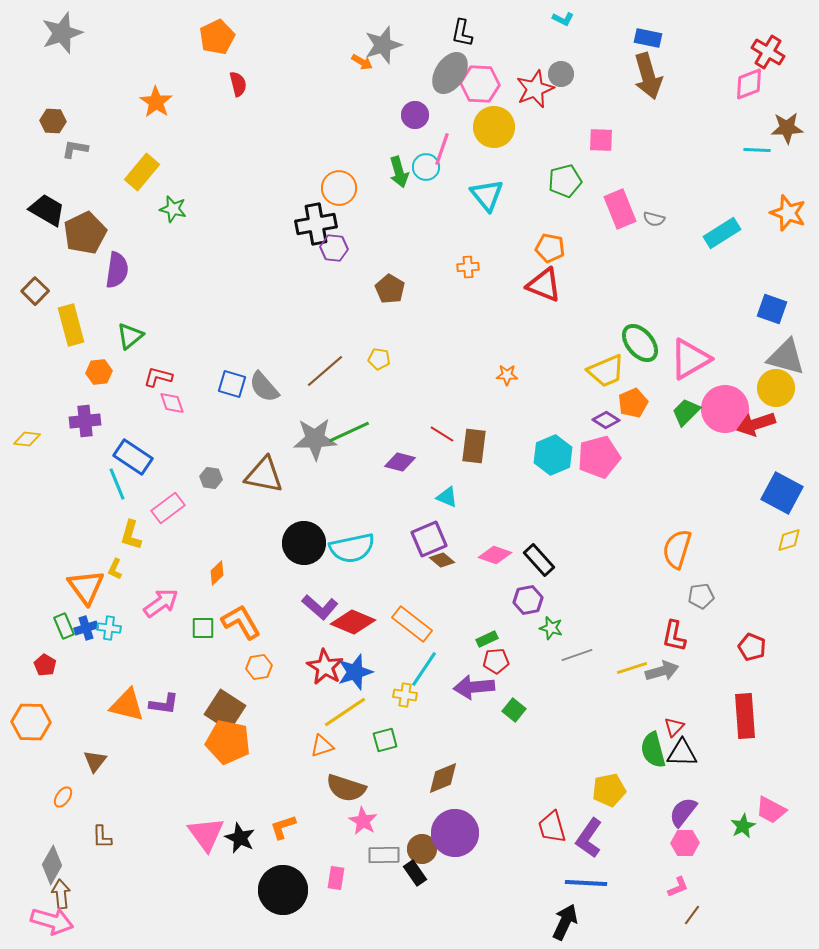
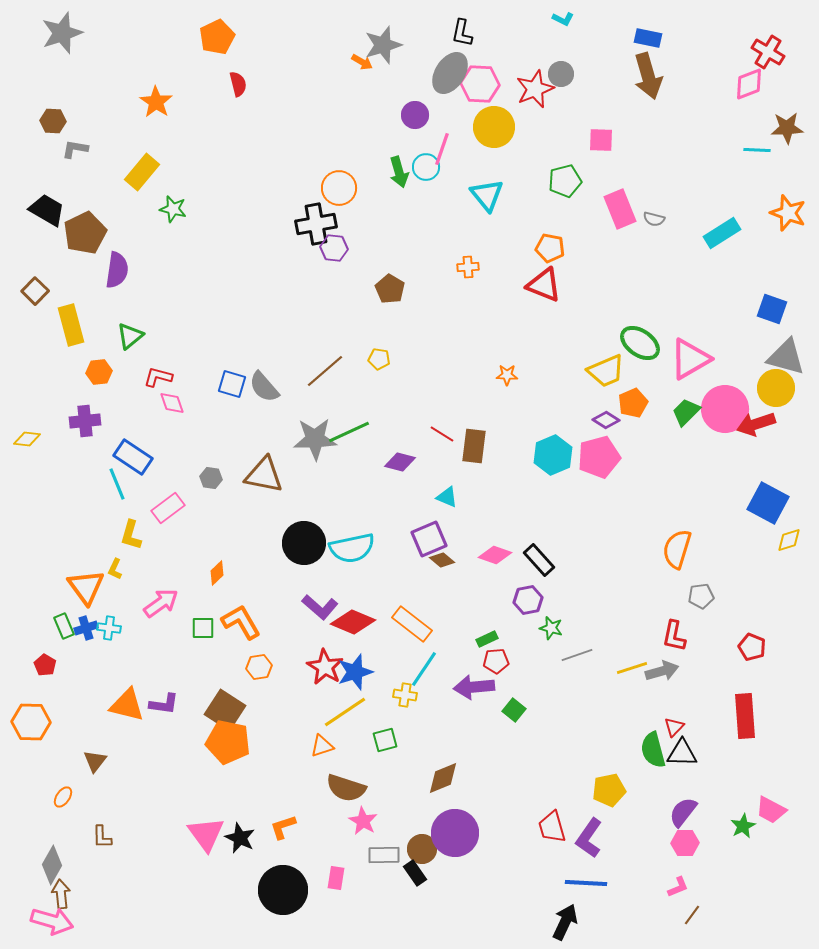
green ellipse at (640, 343): rotated 15 degrees counterclockwise
blue square at (782, 493): moved 14 px left, 10 px down
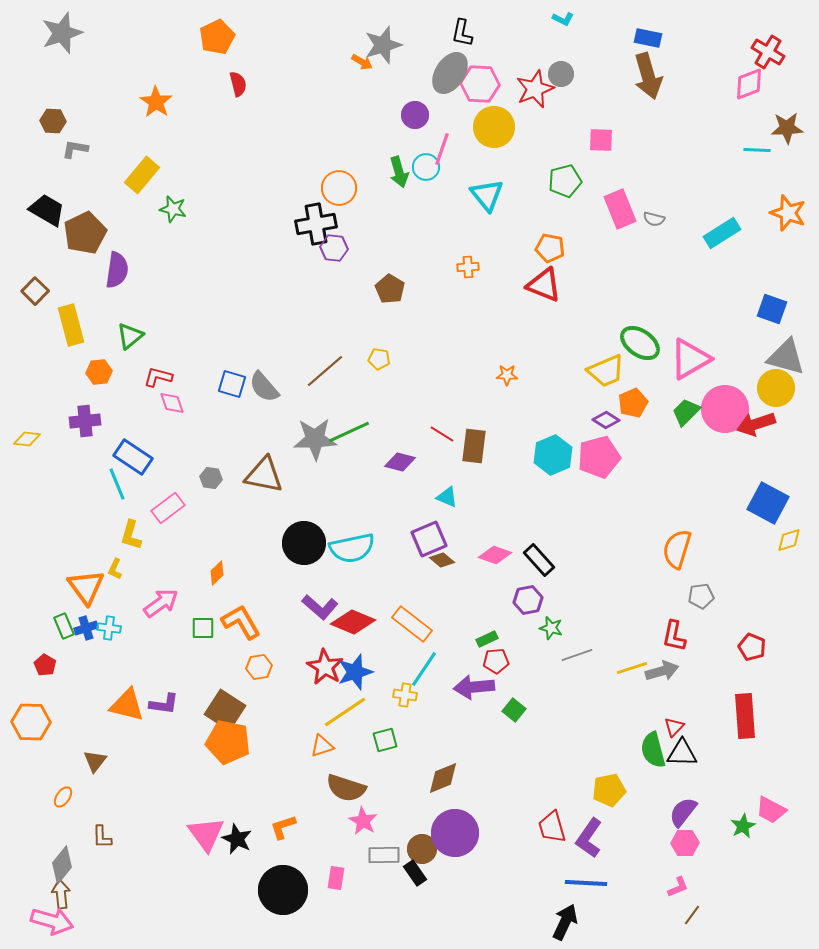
yellow rectangle at (142, 172): moved 3 px down
black star at (240, 838): moved 3 px left, 1 px down
gray diamond at (52, 865): moved 10 px right; rotated 9 degrees clockwise
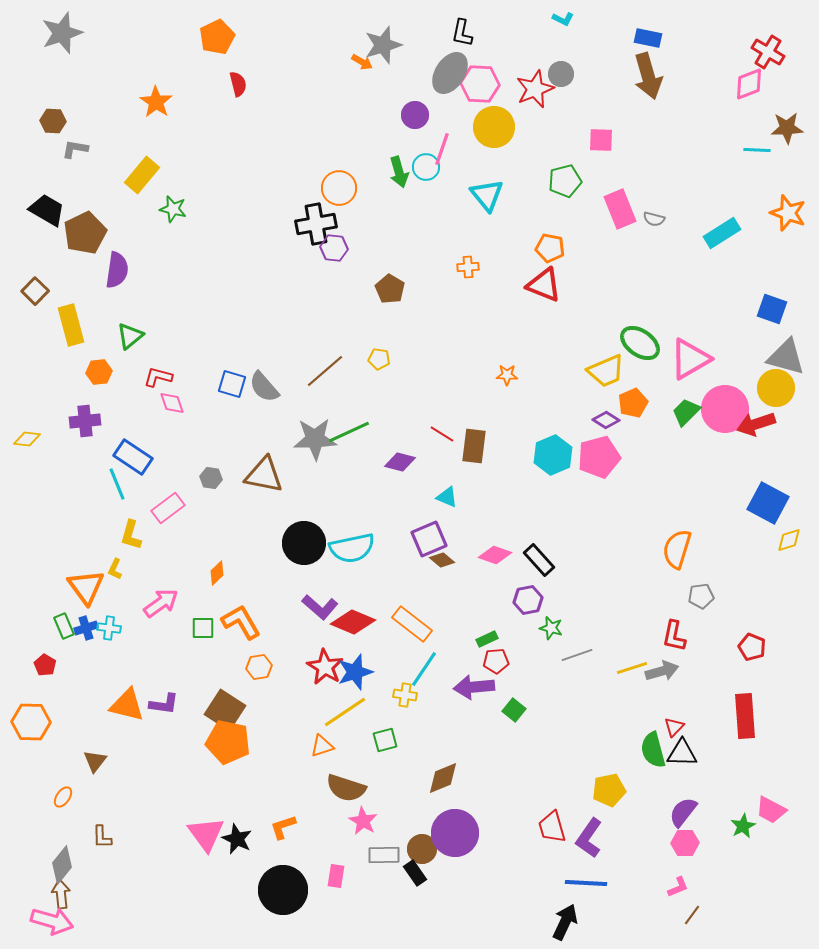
pink rectangle at (336, 878): moved 2 px up
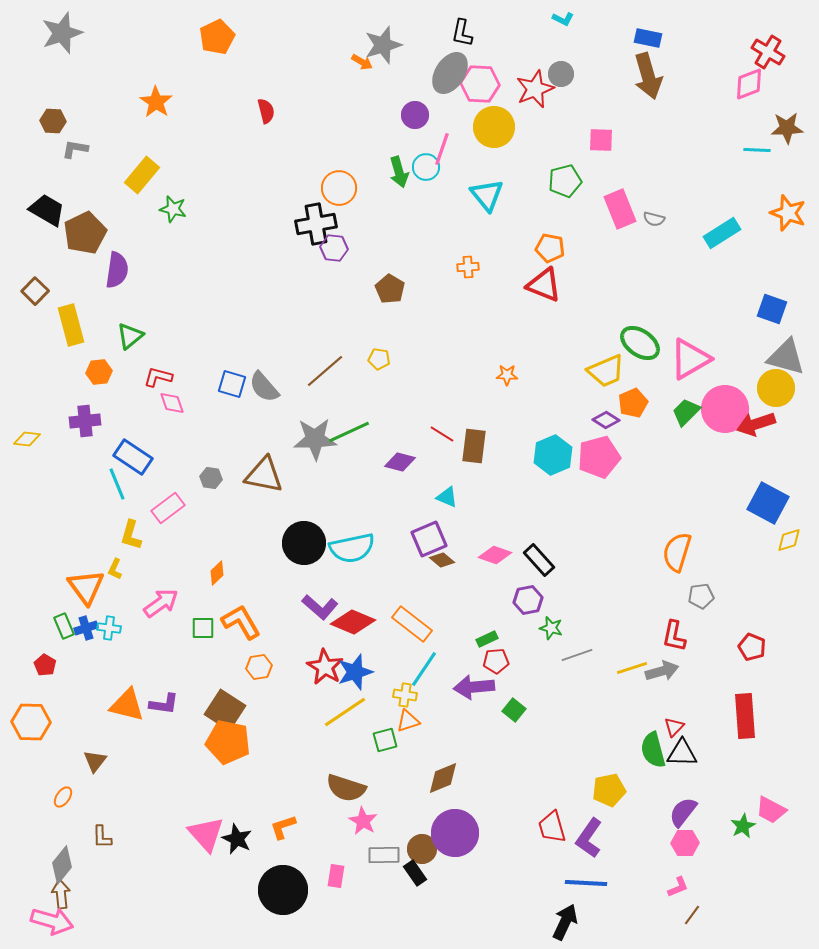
red semicircle at (238, 84): moved 28 px right, 27 px down
orange semicircle at (677, 549): moved 3 px down
orange triangle at (322, 746): moved 86 px right, 25 px up
pink triangle at (206, 834): rotated 6 degrees counterclockwise
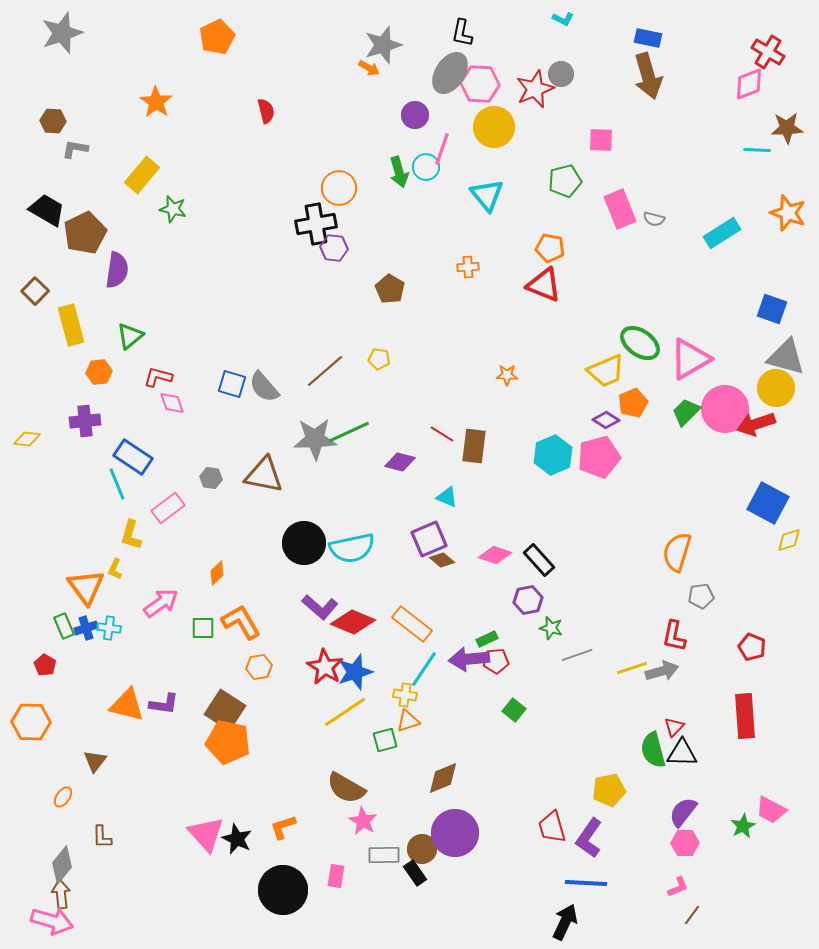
orange arrow at (362, 62): moved 7 px right, 6 px down
purple arrow at (474, 687): moved 5 px left, 28 px up
brown semicircle at (346, 788): rotated 12 degrees clockwise
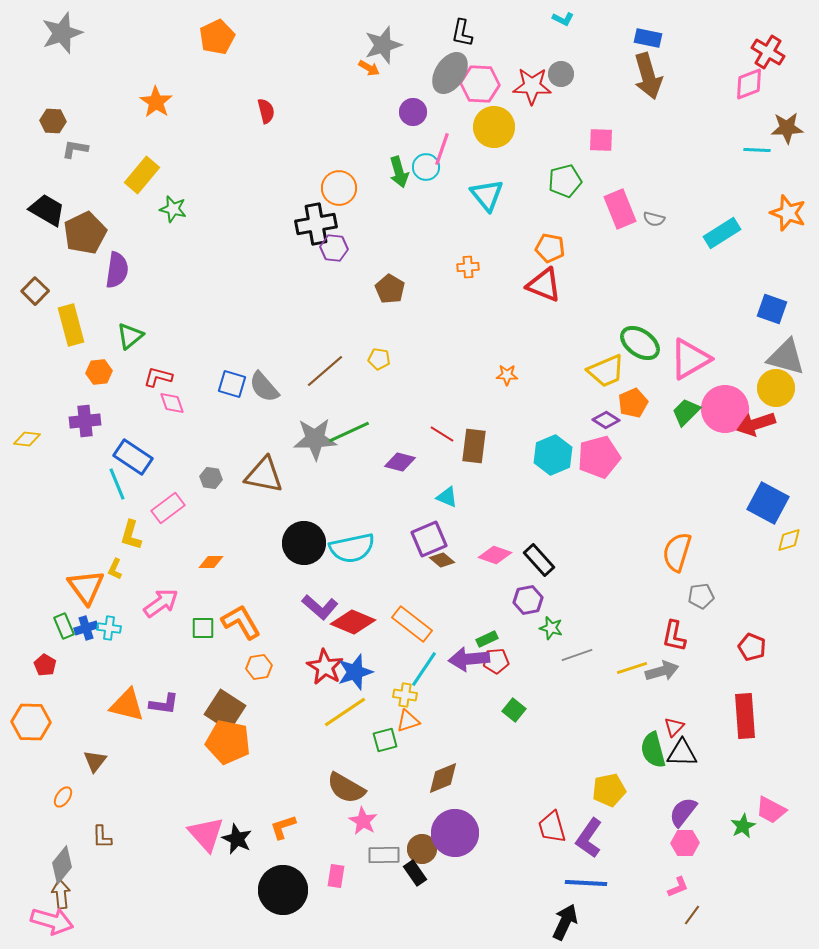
red star at (535, 89): moved 3 px left, 3 px up; rotated 24 degrees clockwise
purple circle at (415, 115): moved 2 px left, 3 px up
orange diamond at (217, 573): moved 6 px left, 11 px up; rotated 45 degrees clockwise
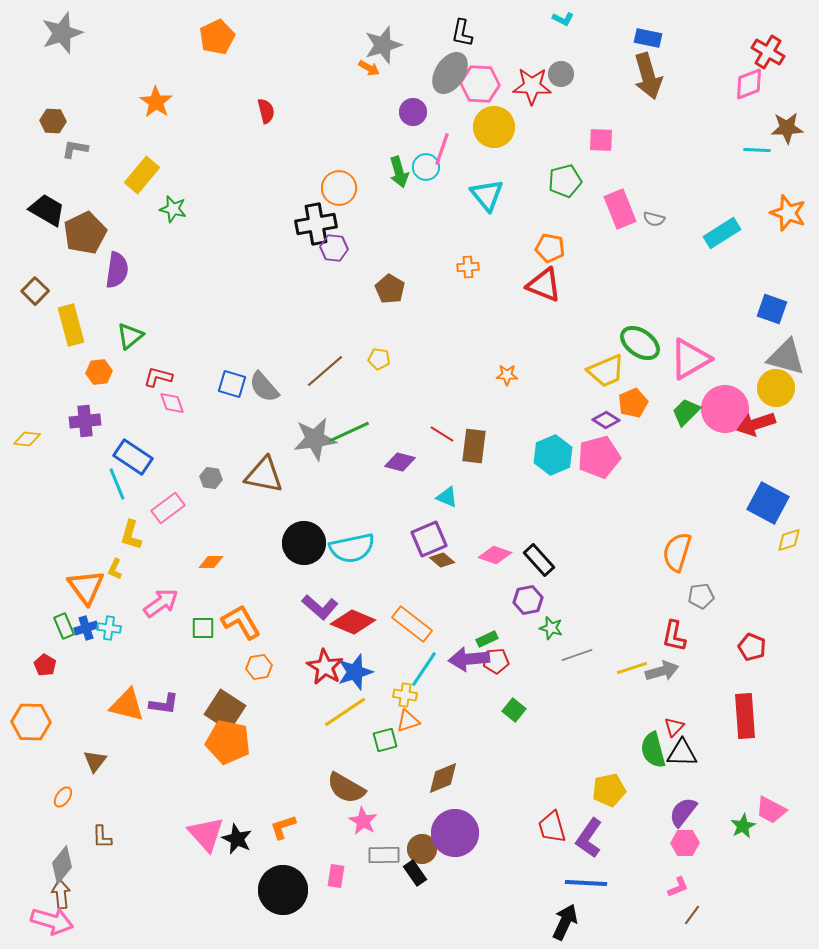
gray star at (315, 439): rotated 6 degrees counterclockwise
